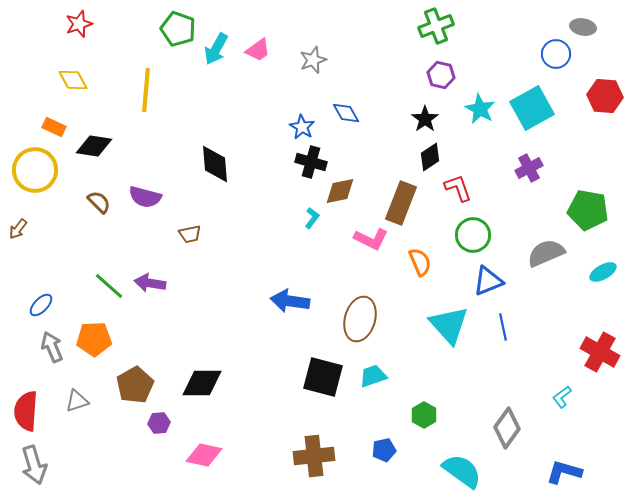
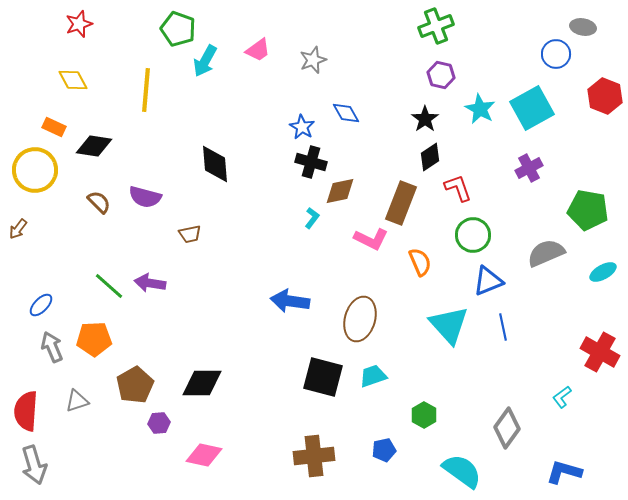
cyan arrow at (216, 49): moved 11 px left, 12 px down
red hexagon at (605, 96): rotated 16 degrees clockwise
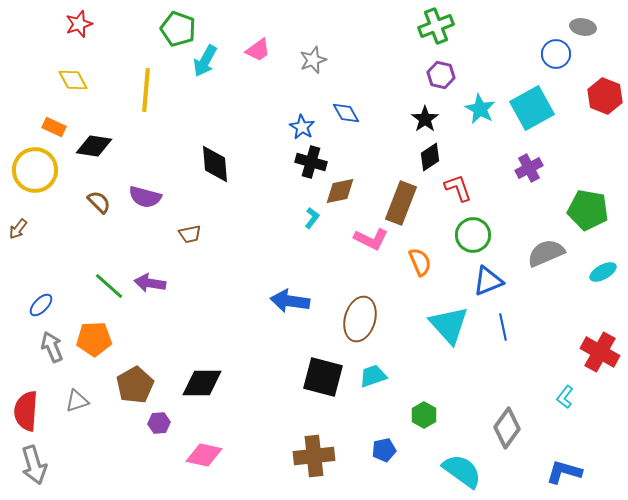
cyan L-shape at (562, 397): moved 3 px right; rotated 15 degrees counterclockwise
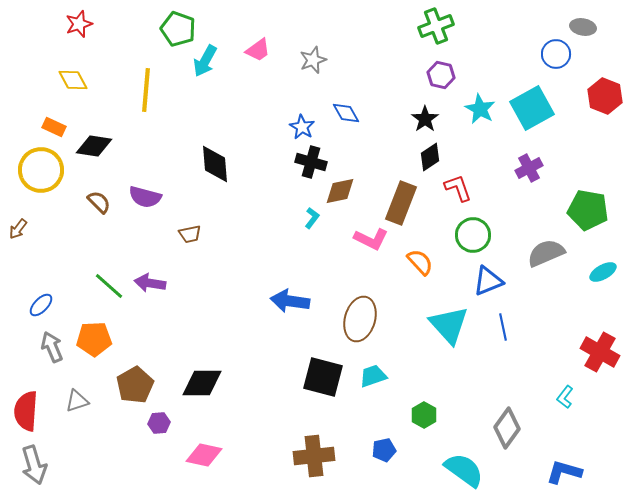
yellow circle at (35, 170): moved 6 px right
orange semicircle at (420, 262): rotated 20 degrees counterclockwise
cyan semicircle at (462, 471): moved 2 px right, 1 px up
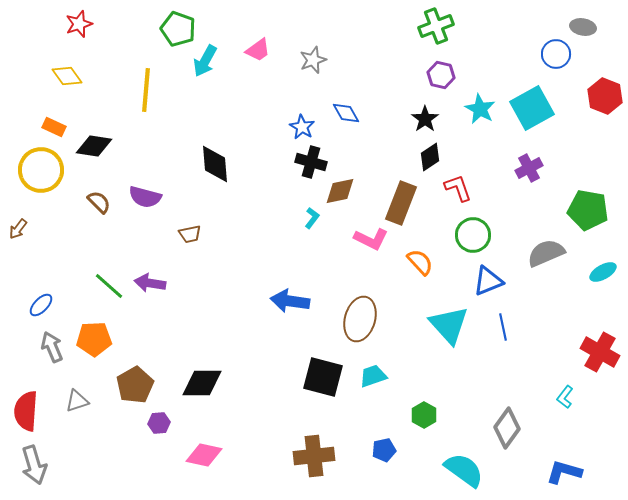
yellow diamond at (73, 80): moved 6 px left, 4 px up; rotated 8 degrees counterclockwise
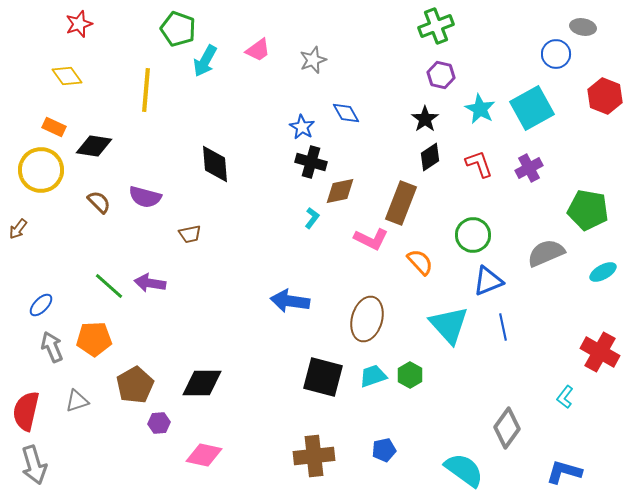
red L-shape at (458, 188): moved 21 px right, 24 px up
brown ellipse at (360, 319): moved 7 px right
red semicircle at (26, 411): rotated 9 degrees clockwise
green hexagon at (424, 415): moved 14 px left, 40 px up
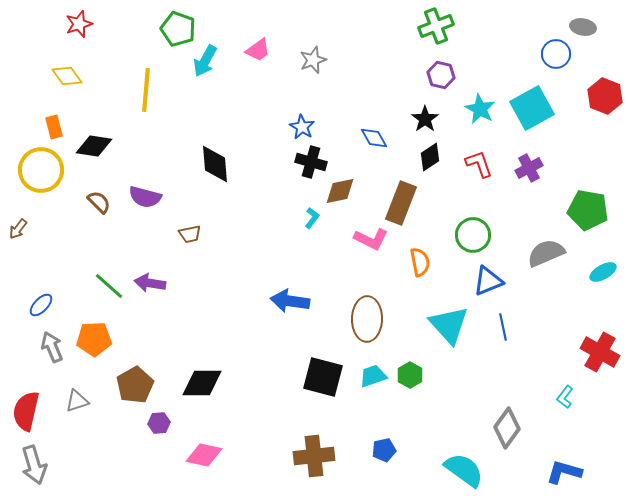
blue diamond at (346, 113): moved 28 px right, 25 px down
orange rectangle at (54, 127): rotated 50 degrees clockwise
orange semicircle at (420, 262): rotated 32 degrees clockwise
brown ellipse at (367, 319): rotated 15 degrees counterclockwise
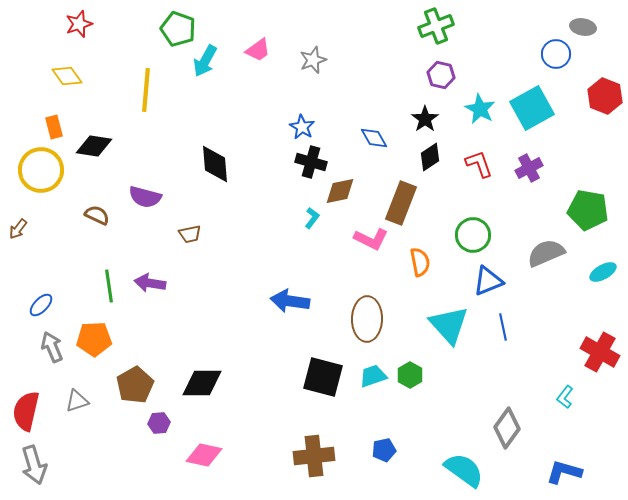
brown semicircle at (99, 202): moved 2 px left, 13 px down; rotated 20 degrees counterclockwise
green line at (109, 286): rotated 40 degrees clockwise
